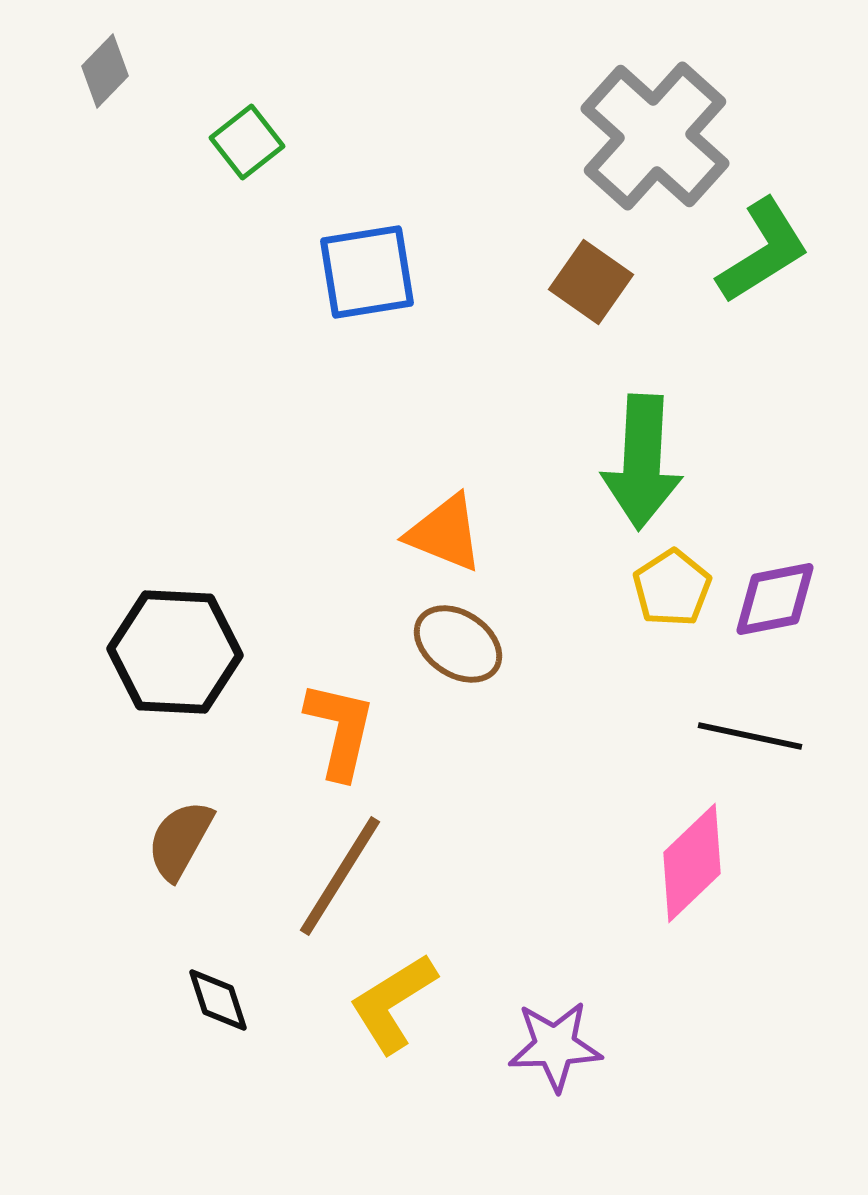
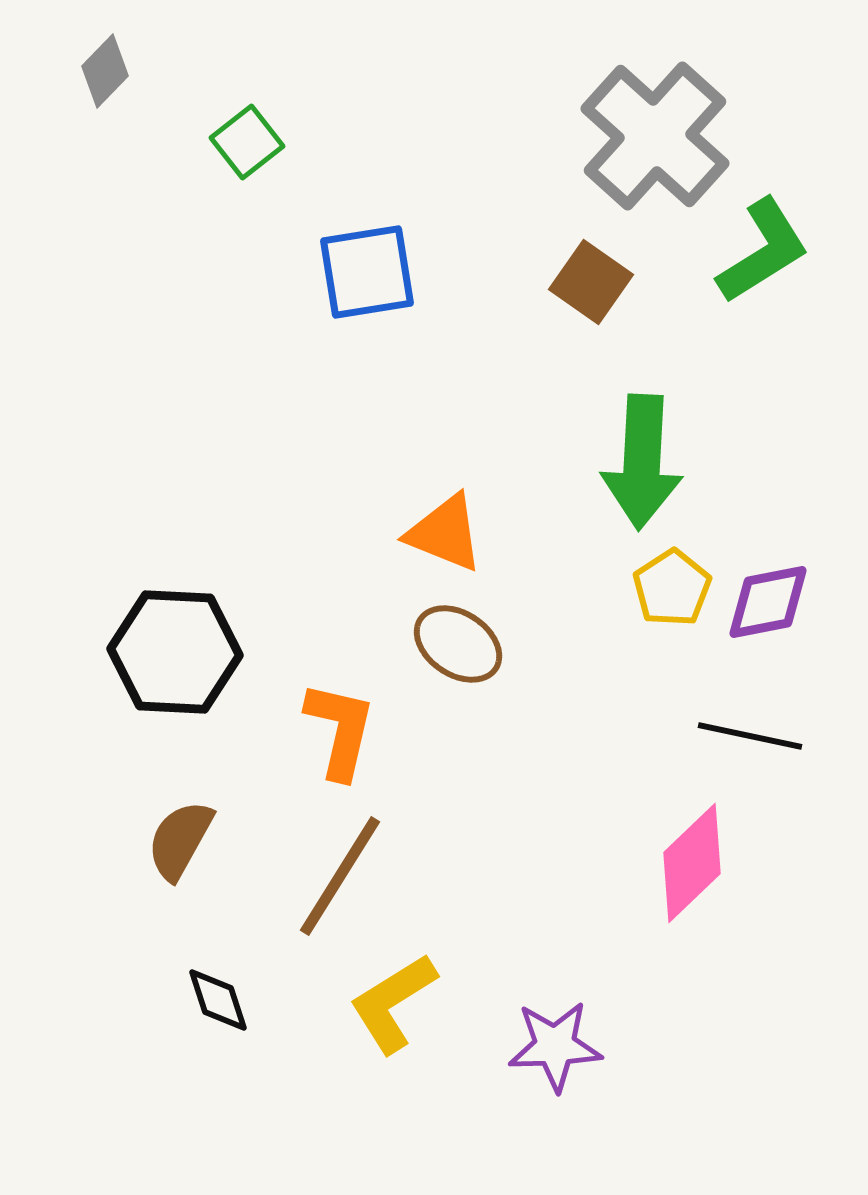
purple diamond: moved 7 px left, 3 px down
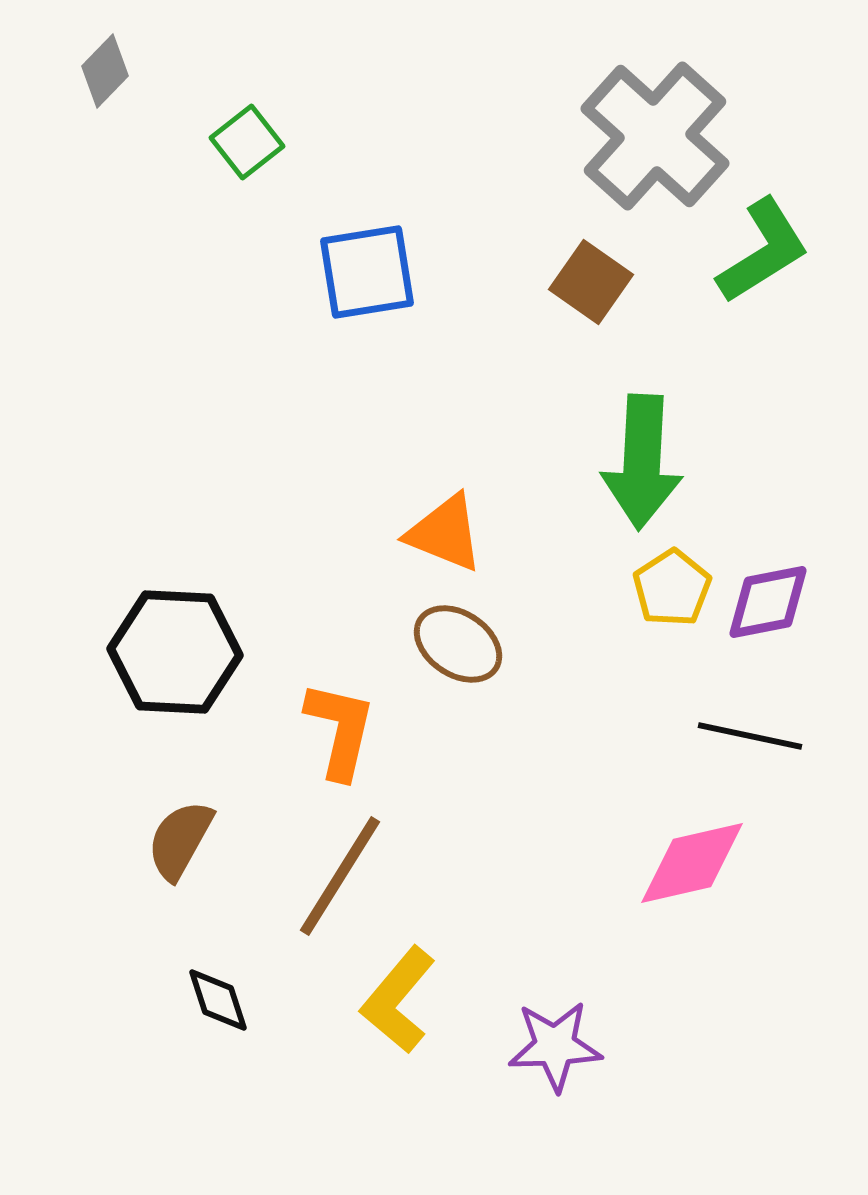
pink diamond: rotated 31 degrees clockwise
yellow L-shape: moved 5 px right, 3 px up; rotated 18 degrees counterclockwise
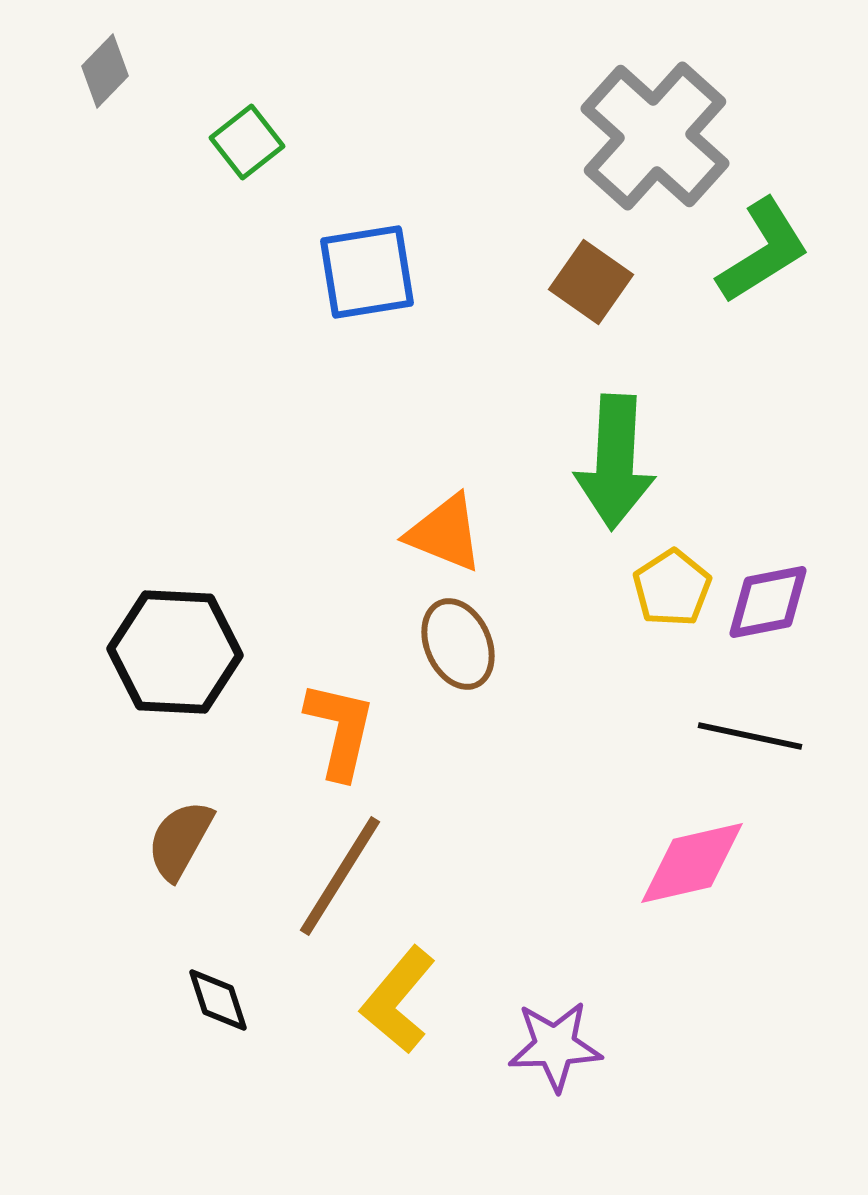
green arrow: moved 27 px left
brown ellipse: rotated 32 degrees clockwise
